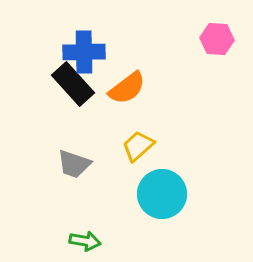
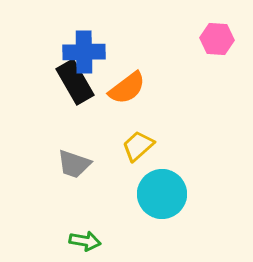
black rectangle: moved 2 px right, 2 px up; rotated 12 degrees clockwise
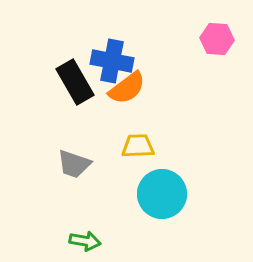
blue cross: moved 28 px right, 9 px down; rotated 12 degrees clockwise
yellow trapezoid: rotated 40 degrees clockwise
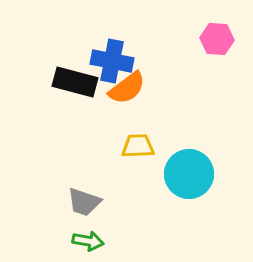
black rectangle: rotated 45 degrees counterclockwise
gray trapezoid: moved 10 px right, 38 px down
cyan circle: moved 27 px right, 20 px up
green arrow: moved 3 px right
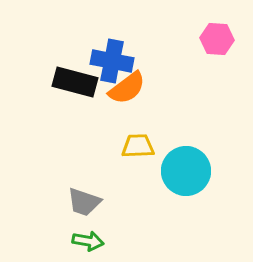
cyan circle: moved 3 px left, 3 px up
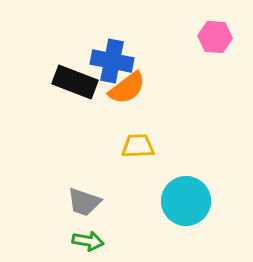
pink hexagon: moved 2 px left, 2 px up
black rectangle: rotated 6 degrees clockwise
cyan circle: moved 30 px down
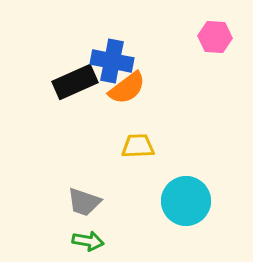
black rectangle: rotated 45 degrees counterclockwise
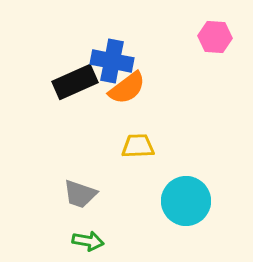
gray trapezoid: moved 4 px left, 8 px up
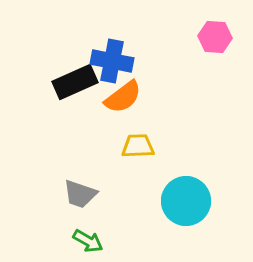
orange semicircle: moved 4 px left, 9 px down
green arrow: rotated 20 degrees clockwise
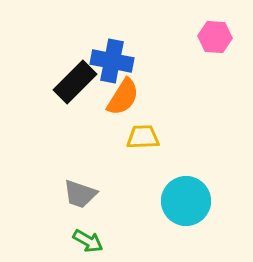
black rectangle: rotated 21 degrees counterclockwise
orange semicircle: rotated 21 degrees counterclockwise
yellow trapezoid: moved 5 px right, 9 px up
